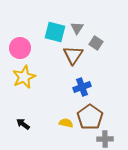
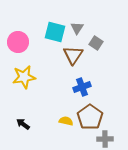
pink circle: moved 2 px left, 6 px up
yellow star: rotated 15 degrees clockwise
yellow semicircle: moved 2 px up
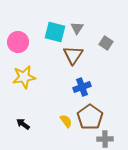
gray square: moved 10 px right
yellow semicircle: rotated 40 degrees clockwise
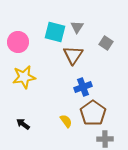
gray triangle: moved 1 px up
blue cross: moved 1 px right
brown pentagon: moved 3 px right, 4 px up
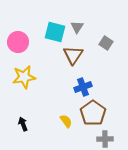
black arrow: rotated 32 degrees clockwise
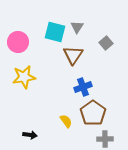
gray square: rotated 16 degrees clockwise
black arrow: moved 7 px right, 11 px down; rotated 120 degrees clockwise
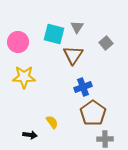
cyan square: moved 1 px left, 2 px down
yellow star: rotated 10 degrees clockwise
yellow semicircle: moved 14 px left, 1 px down
